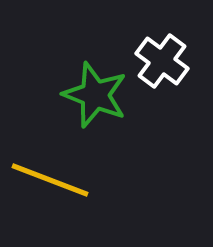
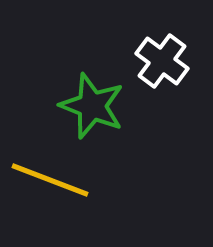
green star: moved 3 px left, 11 px down
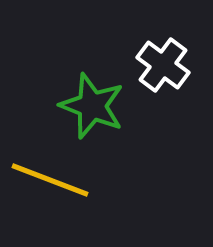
white cross: moved 1 px right, 4 px down
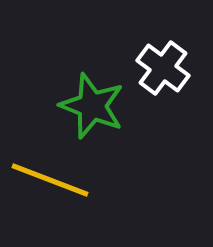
white cross: moved 3 px down
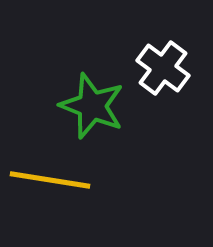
yellow line: rotated 12 degrees counterclockwise
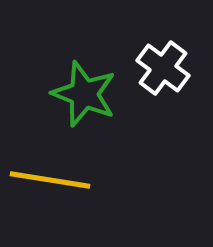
green star: moved 8 px left, 12 px up
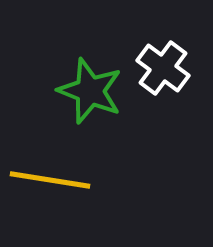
green star: moved 6 px right, 3 px up
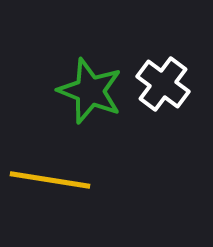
white cross: moved 16 px down
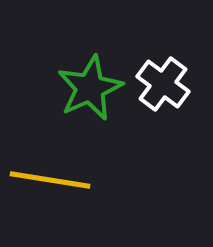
green star: moved 3 px up; rotated 26 degrees clockwise
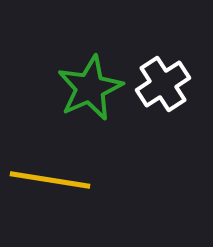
white cross: rotated 20 degrees clockwise
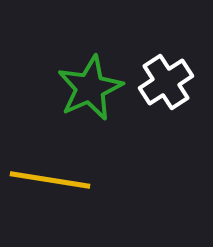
white cross: moved 3 px right, 2 px up
